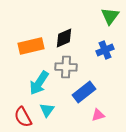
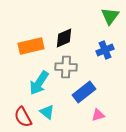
cyan triangle: moved 2 px down; rotated 28 degrees counterclockwise
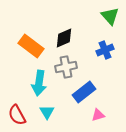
green triangle: rotated 18 degrees counterclockwise
orange rectangle: rotated 50 degrees clockwise
gray cross: rotated 15 degrees counterclockwise
cyan arrow: rotated 25 degrees counterclockwise
cyan triangle: rotated 21 degrees clockwise
red semicircle: moved 6 px left, 2 px up
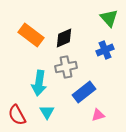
green triangle: moved 1 px left, 2 px down
orange rectangle: moved 11 px up
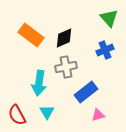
blue rectangle: moved 2 px right
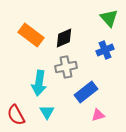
red semicircle: moved 1 px left
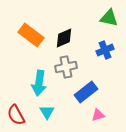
green triangle: rotated 36 degrees counterclockwise
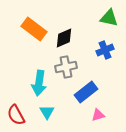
orange rectangle: moved 3 px right, 6 px up
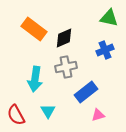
cyan arrow: moved 4 px left, 4 px up
cyan triangle: moved 1 px right, 1 px up
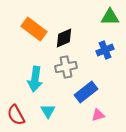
green triangle: moved 1 px right, 1 px up; rotated 12 degrees counterclockwise
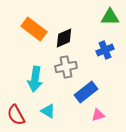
cyan triangle: rotated 28 degrees counterclockwise
